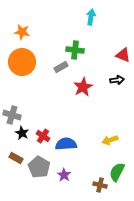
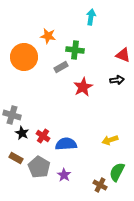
orange star: moved 26 px right, 4 px down
orange circle: moved 2 px right, 5 px up
brown cross: rotated 16 degrees clockwise
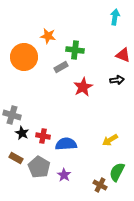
cyan arrow: moved 24 px right
red cross: rotated 24 degrees counterclockwise
yellow arrow: rotated 14 degrees counterclockwise
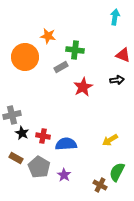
orange circle: moved 1 px right
gray cross: rotated 30 degrees counterclockwise
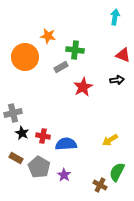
gray cross: moved 1 px right, 2 px up
